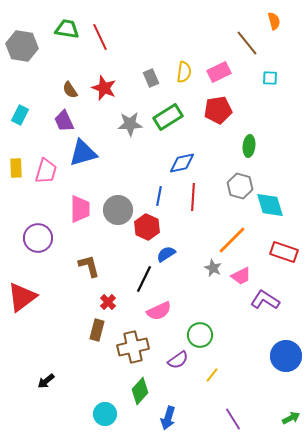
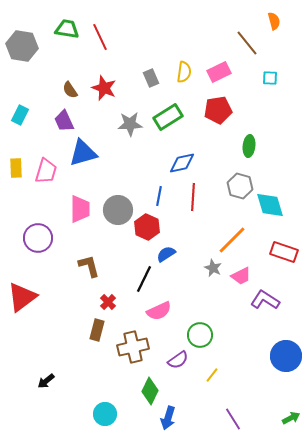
green diamond at (140, 391): moved 10 px right; rotated 16 degrees counterclockwise
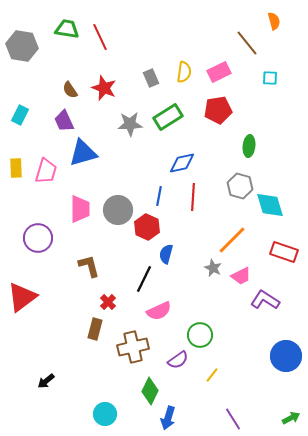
blue semicircle at (166, 254): rotated 42 degrees counterclockwise
brown rectangle at (97, 330): moved 2 px left, 1 px up
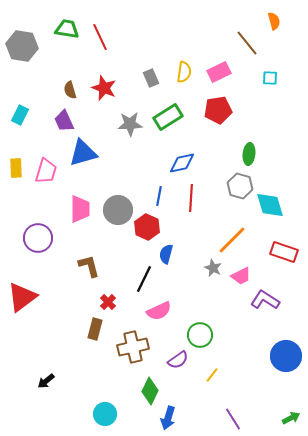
brown semicircle at (70, 90): rotated 18 degrees clockwise
green ellipse at (249, 146): moved 8 px down
red line at (193, 197): moved 2 px left, 1 px down
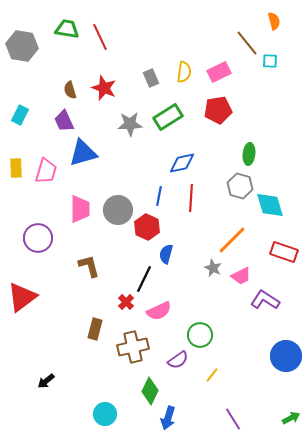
cyan square at (270, 78): moved 17 px up
red cross at (108, 302): moved 18 px right
